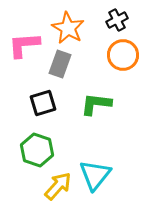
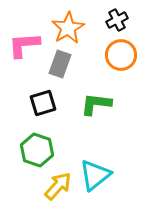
orange star: rotated 12 degrees clockwise
orange circle: moved 2 px left
cyan triangle: rotated 12 degrees clockwise
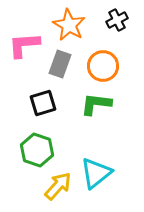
orange star: moved 1 px right, 3 px up; rotated 12 degrees counterclockwise
orange circle: moved 18 px left, 11 px down
cyan triangle: moved 1 px right, 2 px up
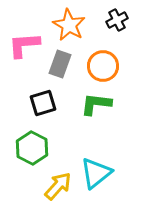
green hexagon: moved 5 px left, 2 px up; rotated 8 degrees clockwise
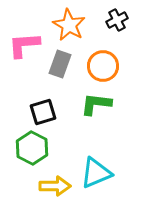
black square: moved 9 px down
cyan triangle: rotated 16 degrees clockwise
yellow arrow: moved 3 px left; rotated 48 degrees clockwise
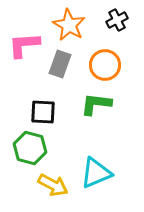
orange circle: moved 2 px right, 1 px up
black square: rotated 20 degrees clockwise
green hexagon: moved 2 px left; rotated 12 degrees counterclockwise
yellow arrow: moved 2 px left, 1 px up; rotated 28 degrees clockwise
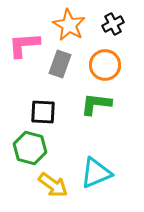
black cross: moved 4 px left, 4 px down
yellow arrow: rotated 8 degrees clockwise
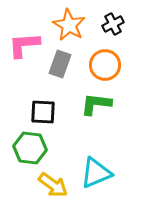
green hexagon: rotated 8 degrees counterclockwise
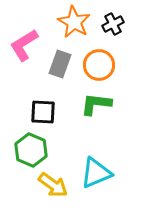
orange star: moved 5 px right, 3 px up
pink L-shape: rotated 28 degrees counterclockwise
orange circle: moved 6 px left
green hexagon: moved 1 px right, 2 px down; rotated 16 degrees clockwise
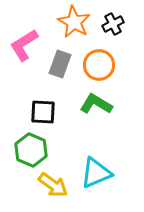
green L-shape: rotated 24 degrees clockwise
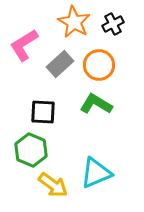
gray rectangle: rotated 28 degrees clockwise
